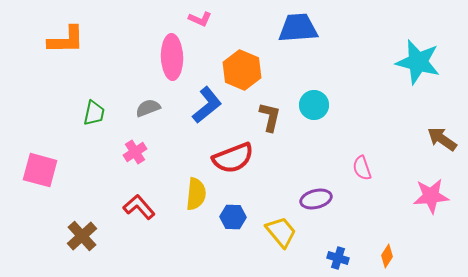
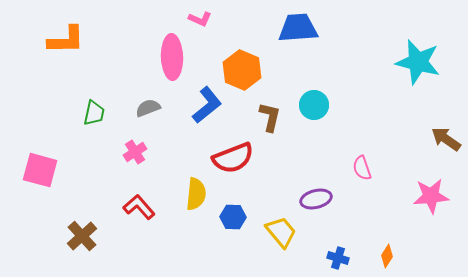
brown arrow: moved 4 px right
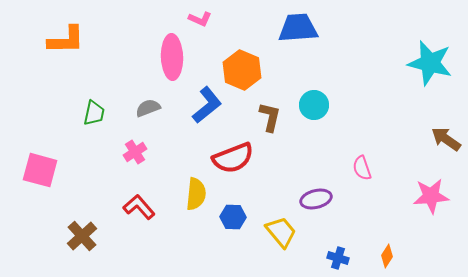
cyan star: moved 12 px right, 1 px down
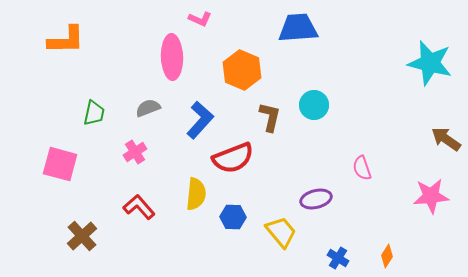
blue L-shape: moved 7 px left, 15 px down; rotated 9 degrees counterclockwise
pink square: moved 20 px right, 6 px up
blue cross: rotated 15 degrees clockwise
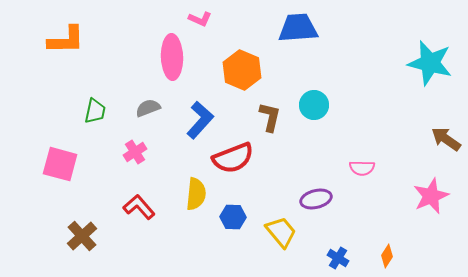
green trapezoid: moved 1 px right, 2 px up
pink semicircle: rotated 70 degrees counterclockwise
pink star: rotated 18 degrees counterclockwise
